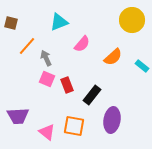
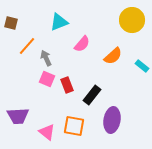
orange semicircle: moved 1 px up
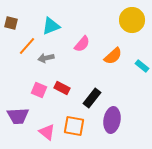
cyan triangle: moved 8 px left, 4 px down
gray arrow: rotated 77 degrees counterclockwise
pink square: moved 8 px left, 11 px down
red rectangle: moved 5 px left, 3 px down; rotated 42 degrees counterclockwise
black rectangle: moved 3 px down
